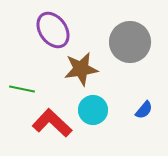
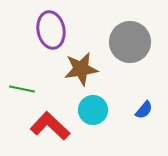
purple ellipse: moved 2 px left; rotated 24 degrees clockwise
red L-shape: moved 2 px left, 3 px down
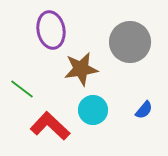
green line: rotated 25 degrees clockwise
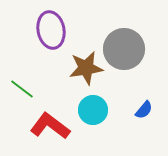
gray circle: moved 6 px left, 7 px down
brown star: moved 5 px right, 1 px up
red L-shape: rotated 6 degrees counterclockwise
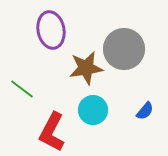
blue semicircle: moved 1 px right, 1 px down
red L-shape: moved 2 px right, 6 px down; rotated 99 degrees counterclockwise
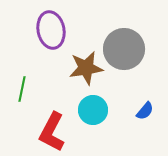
green line: rotated 65 degrees clockwise
